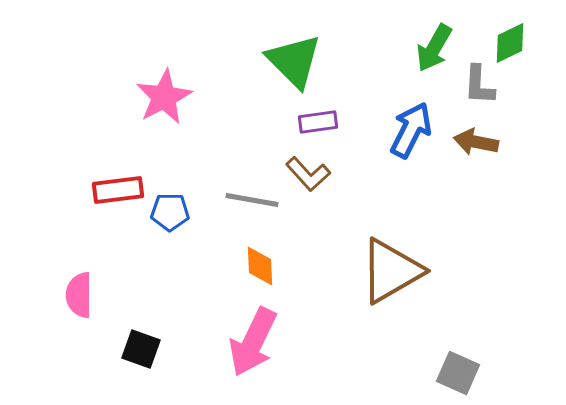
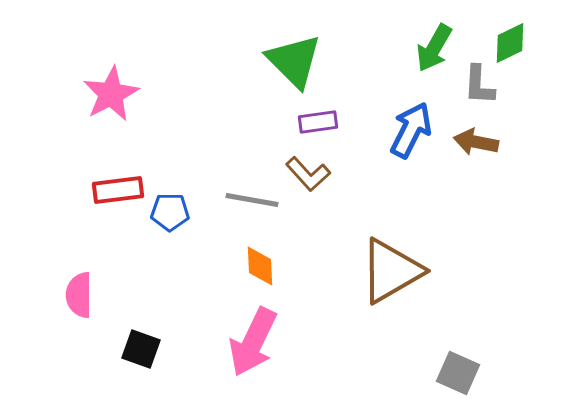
pink star: moved 53 px left, 3 px up
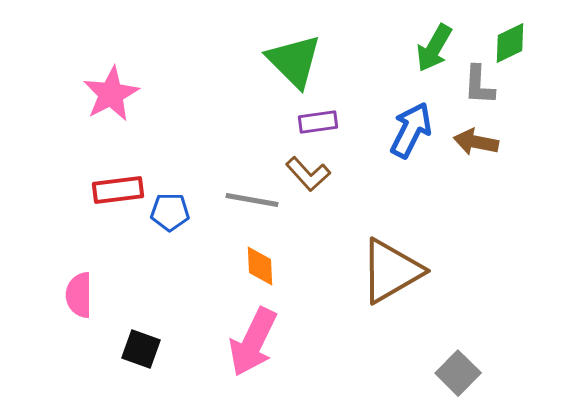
gray square: rotated 21 degrees clockwise
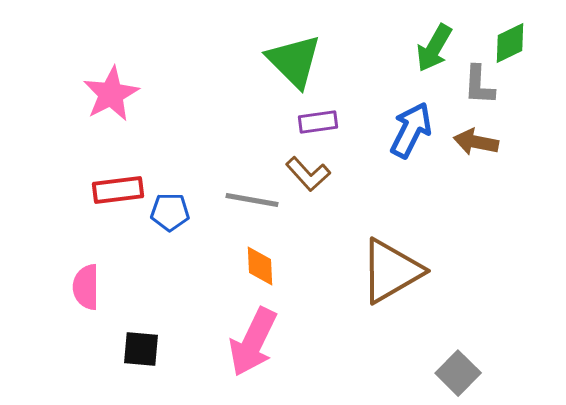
pink semicircle: moved 7 px right, 8 px up
black square: rotated 15 degrees counterclockwise
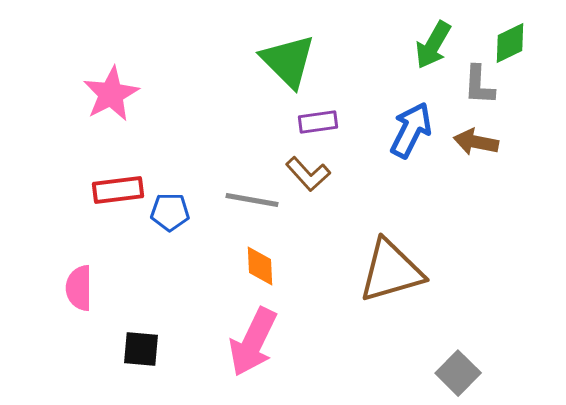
green arrow: moved 1 px left, 3 px up
green triangle: moved 6 px left
brown triangle: rotated 14 degrees clockwise
pink semicircle: moved 7 px left, 1 px down
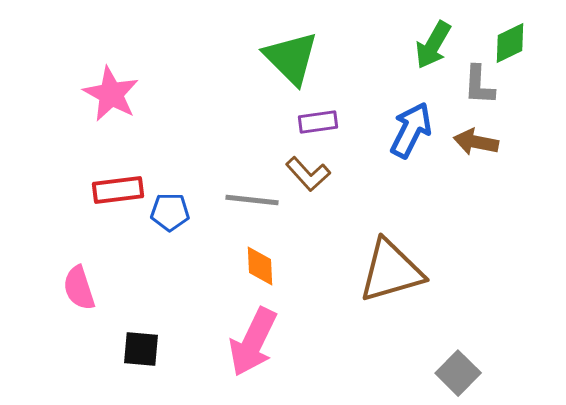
green triangle: moved 3 px right, 3 px up
pink star: rotated 16 degrees counterclockwise
gray line: rotated 4 degrees counterclockwise
pink semicircle: rotated 18 degrees counterclockwise
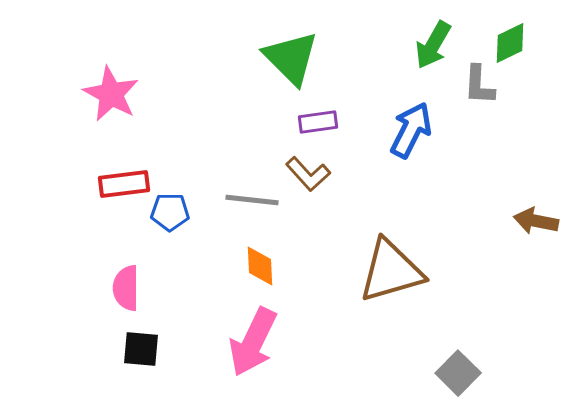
brown arrow: moved 60 px right, 79 px down
red rectangle: moved 6 px right, 6 px up
pink semicircle: moved 47 px right; rotated 18 degrees clockwise
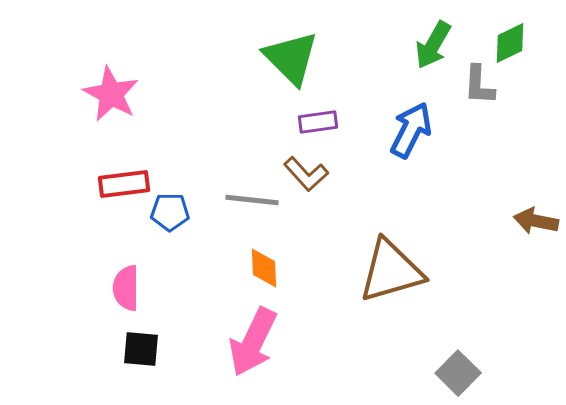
brown L-shape: moved 2 px left
orange diamond: moved 4 px right, 2 px down
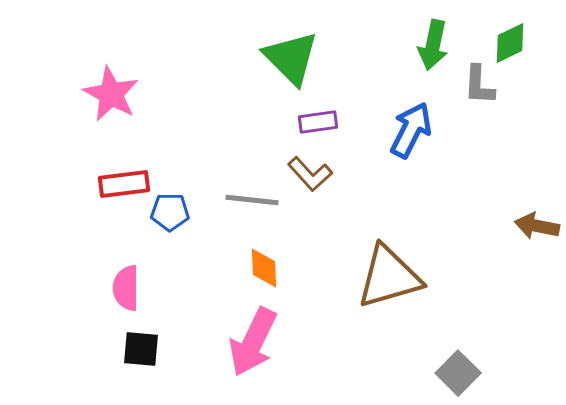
green arrow: rotated 18 degrees counterclockwise
brown L-shape: moved 4 px right
brown arrow: moved 1 px right, 5 px down
brown triangle: moved 2 px left, 6 px down
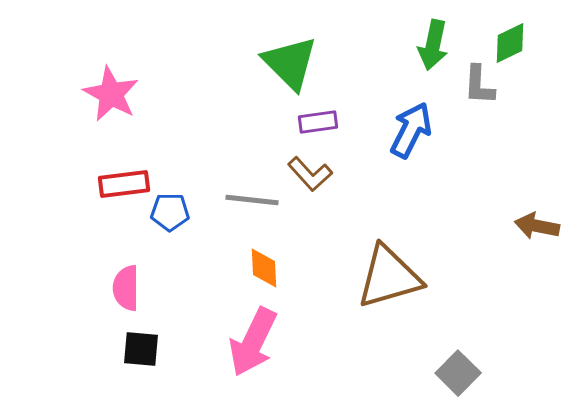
green triangle: moved 1 px left, 5 px down
